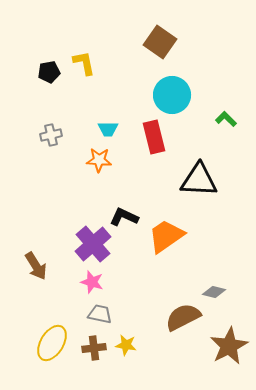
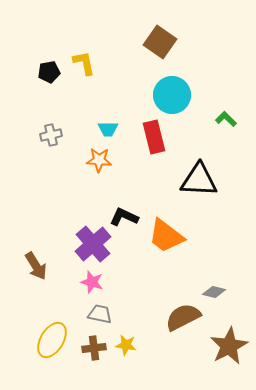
orange trapezoid: rotated 108 degrees counterclockwise
yellow ellipse: moved 3 px up
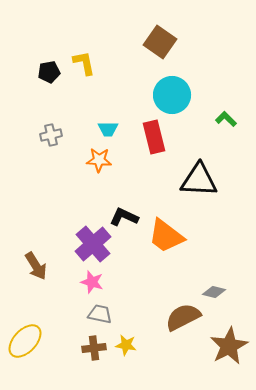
yellow ellipse: moved 27 px left, 1 px down; rotated 12 degrees clockwise
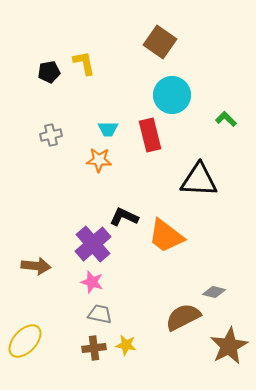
red rectangle: moved 4 px left, 2 px up
brown arrow: rotated 52 degrees counterclockwise
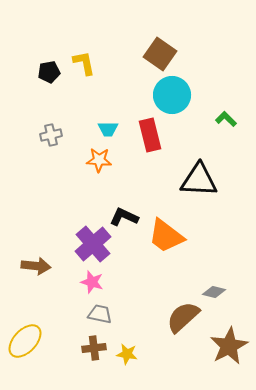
brown square: moved 12 px down
brown semicircle: rotated 15 degrees counterclockwise
yellow star: moved 1 px right, 9 px down
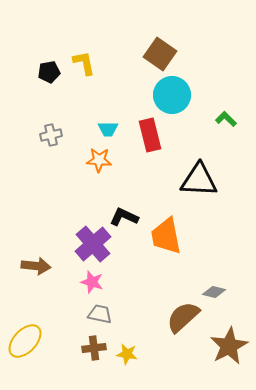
orange trapezoid: rotated 42 degrees clockwise
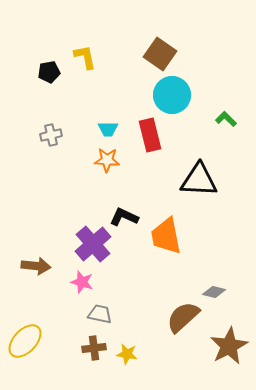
yellow L-shape: moved 1 px right, 6 px up
orange star: moved 8 px right
pink star: moved 10 px left
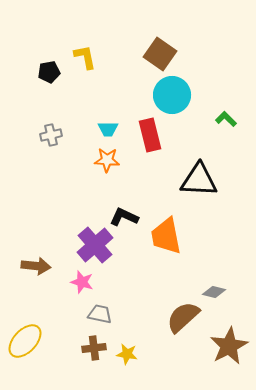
purple cross: moved 2 px right, 1 px down
